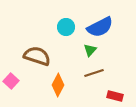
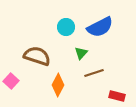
green triangle: moved 9 px left, 3 px down
red rectangle: moved 2 px right
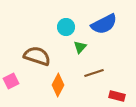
blue semicircle: moved 4 px right, 3 px up
green triangle: moved 1 px left, 6 px up
pink square: rotated 21 degrees clockwise
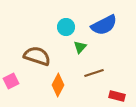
blue semicircle: moved 1 px down
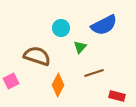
cyan circle: moved 5 px left, 1 px down
